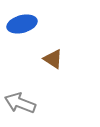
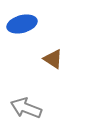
gray arrow: moved 6 px right, 5 px down
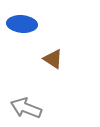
blue ellipse: rotated 20 degrees clockwise
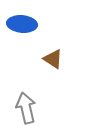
gray arrow: rotated 56 degrees clockwise
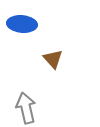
brown triangle: rotated 15 degrees clockwise
